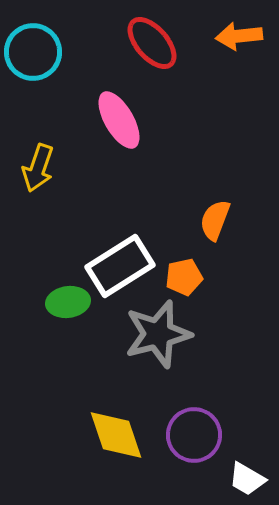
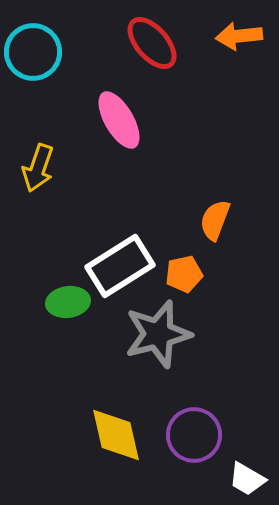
orange pentagon: moved 3 px up
yellow diamond: rotated 6 degrees clockwise
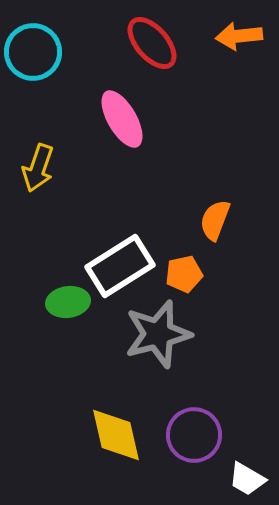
pink ellipse: moved 3 px right, 1 px up
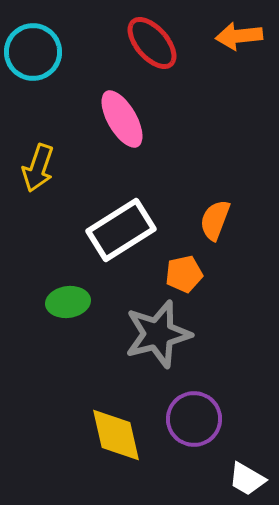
white rectangle: moved 1 px right, 36 px up
purple circle: moved 16 px up
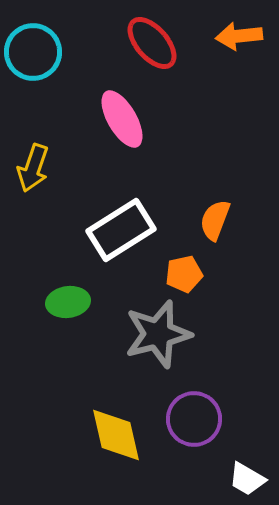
yellow arrow: moved 5 px left
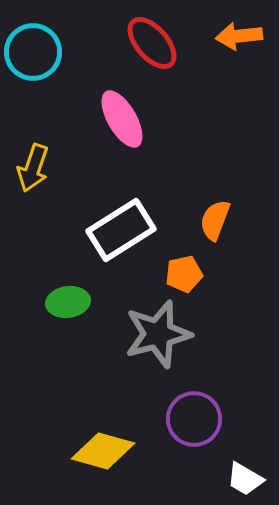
yellow diamond: moved 13 px left, 16 px down; rotated 62 degrees counterclockwise
white trapezoid: moved 2 px left
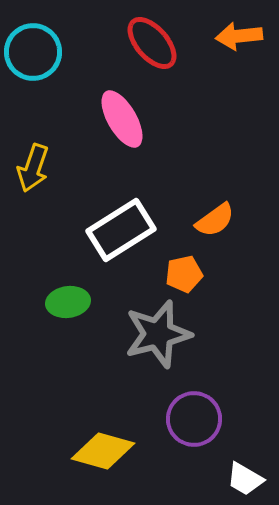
orange semicircle: rotated 147 degrees counterclockwise
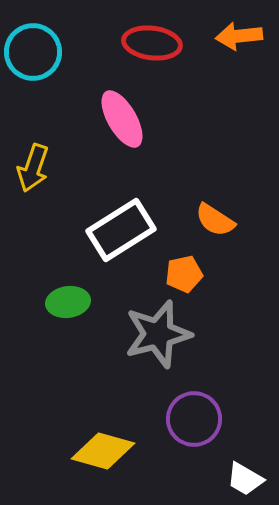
red ellipse: rotated 42 degrees counterclockwise
orange semicircle: rotated 69 degrees clockwise
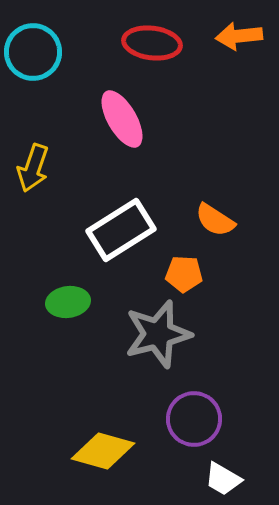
orange pentagon: rotated 15 degrees clockwise
white trapezoid: moved 22 px left
